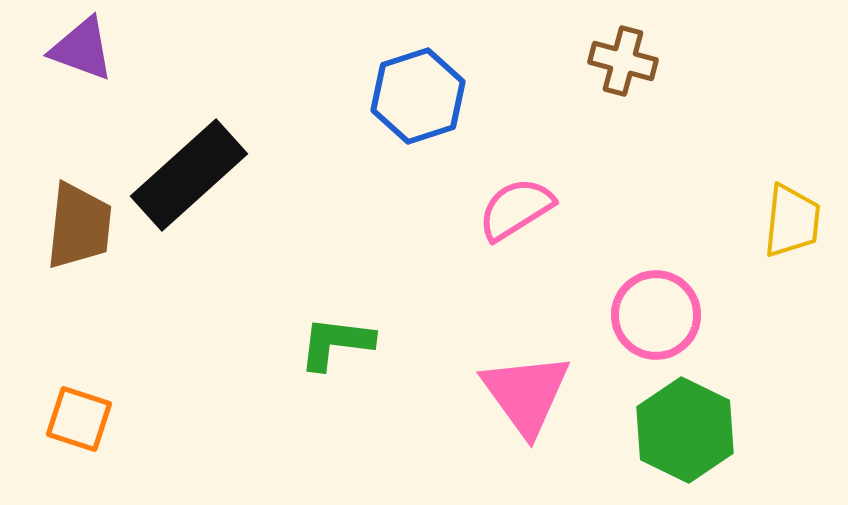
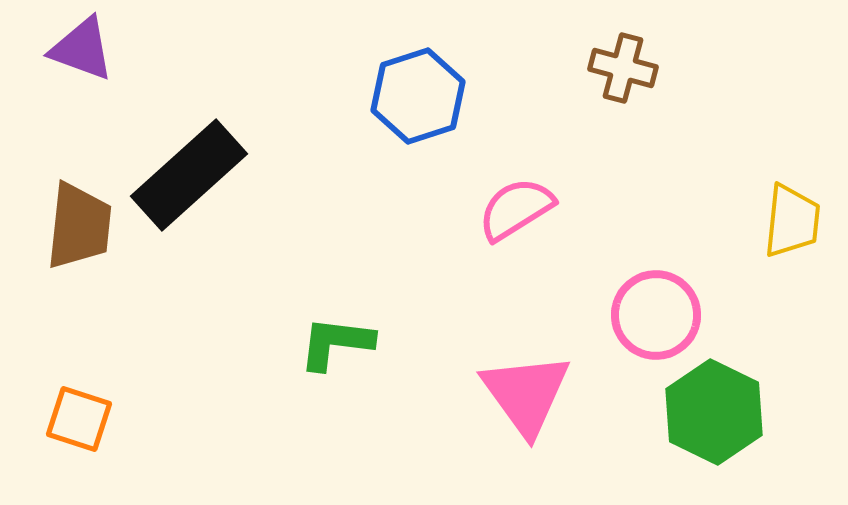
brown cross: moved 7 px down
green hexagon: moved 29 px right, 18 px up
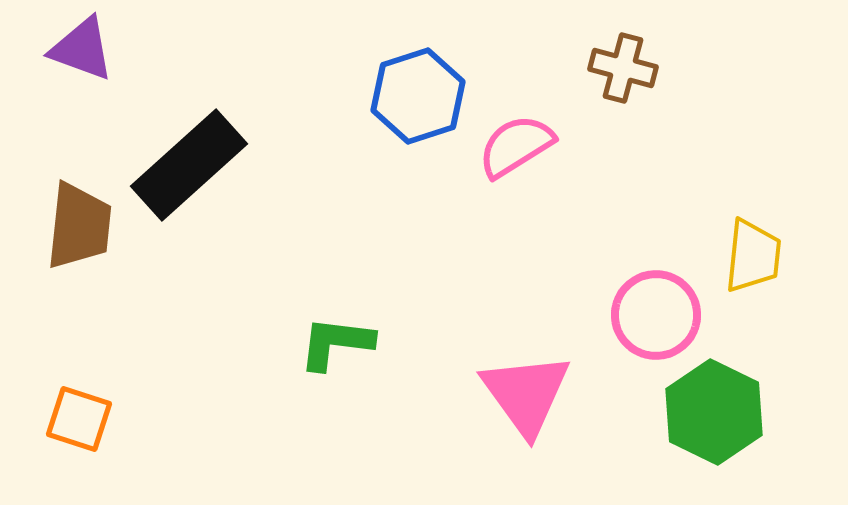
black rectangle: moved 10 px up
pink semicircle: moved 63 px up
yellow trapezoid: moved 39 px left, 35 px down
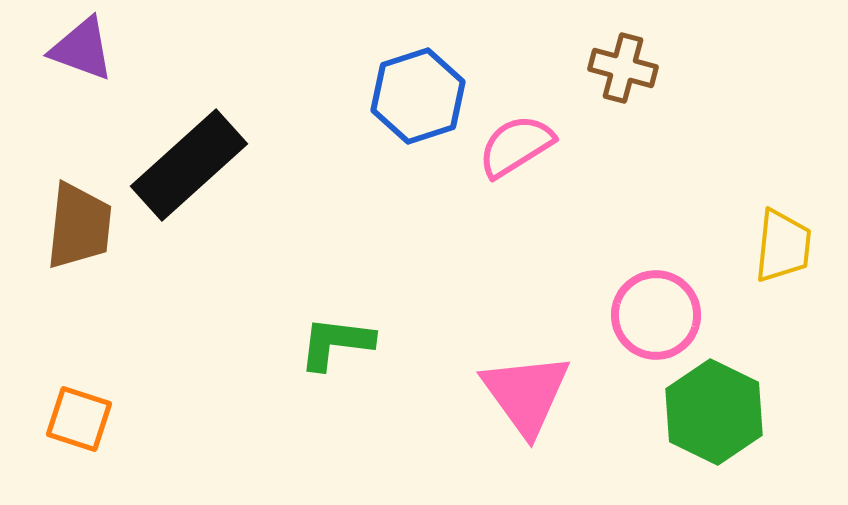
yellow trapezoid: moved 30 px right, 10 px up
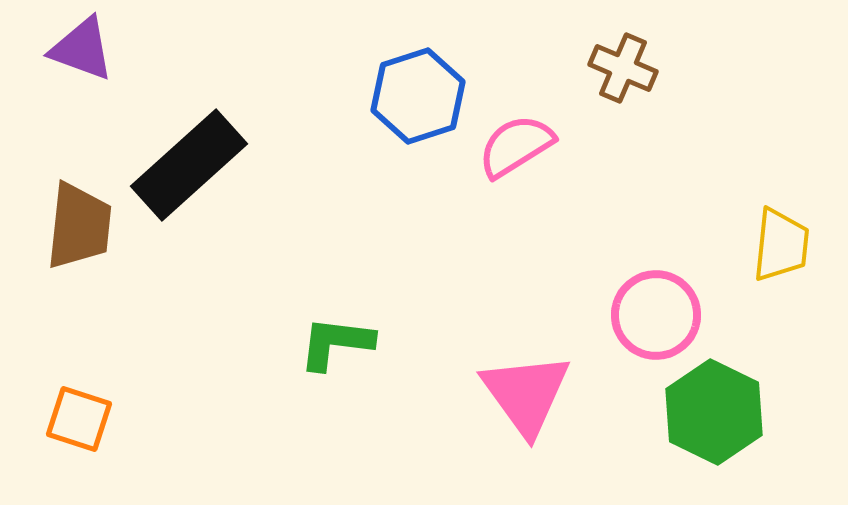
brown cross: rotated 8 degrees clockwise
yellow trapezoid: moved 2 px left, 1 px up
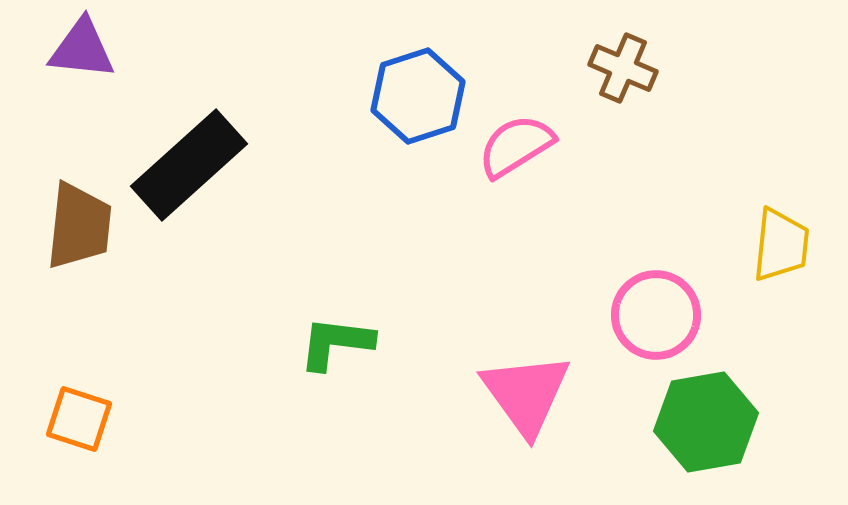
purple triangle: rotated 14 degrees counterclockwise
green hexagon: moved 8 px left, 10 px down; rotated 24 degrees clockwise
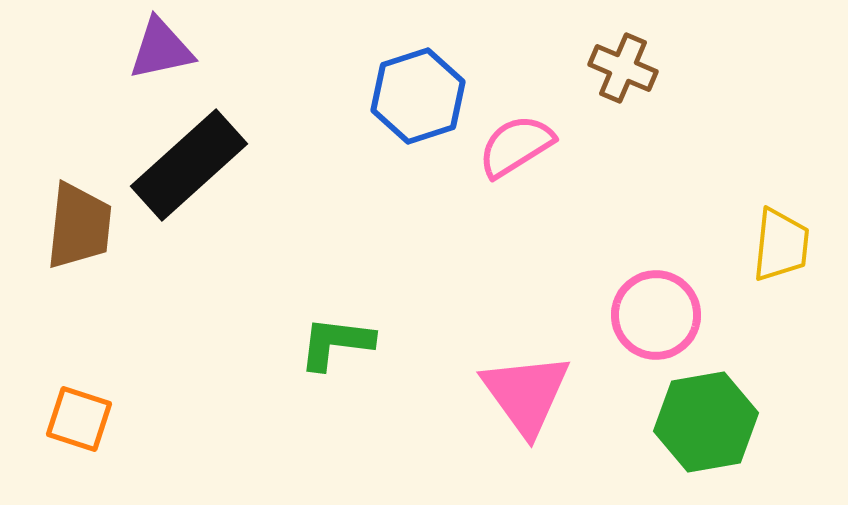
purple triangle: moved 79 px right; rotated 18 degrees counterclockwise
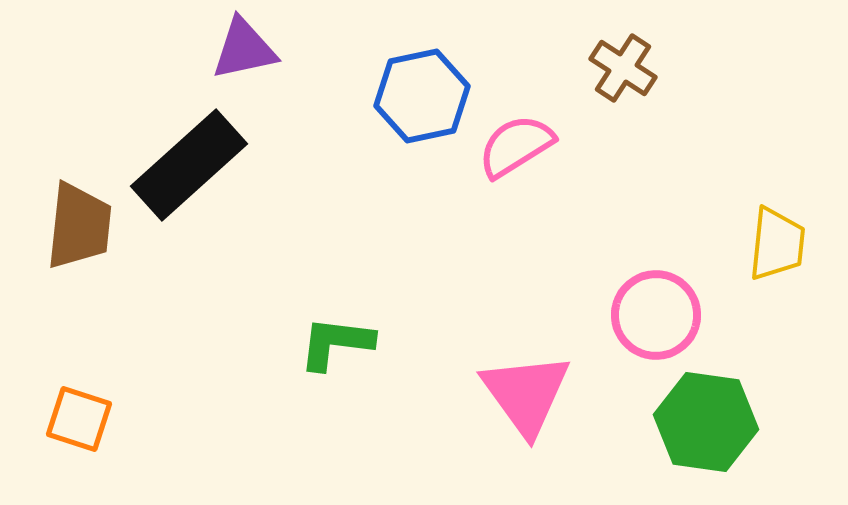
purple triangle: moved 83 px right
brown cross: rotated 10 degrees clockwise
blue hexagon: moved 4 px right; rotated 6 degrees clockwise
yellow trapezoid: moved 4 px left, 1 px up
green hexagon: rotated 18 degrees clockwise
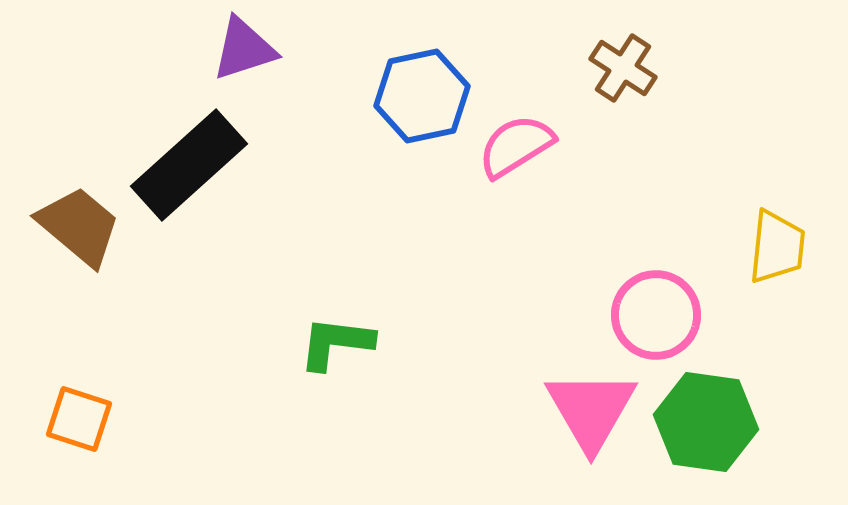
purple triangle: rotated 6 degrees counterclockwise
brown trapezoid: rotated 56 degrees counterclockwise
yellow trapezoid: moved 3 px down
pink triangle: moved 65 px right, 16 px down; rotated 6 degrees clockwise
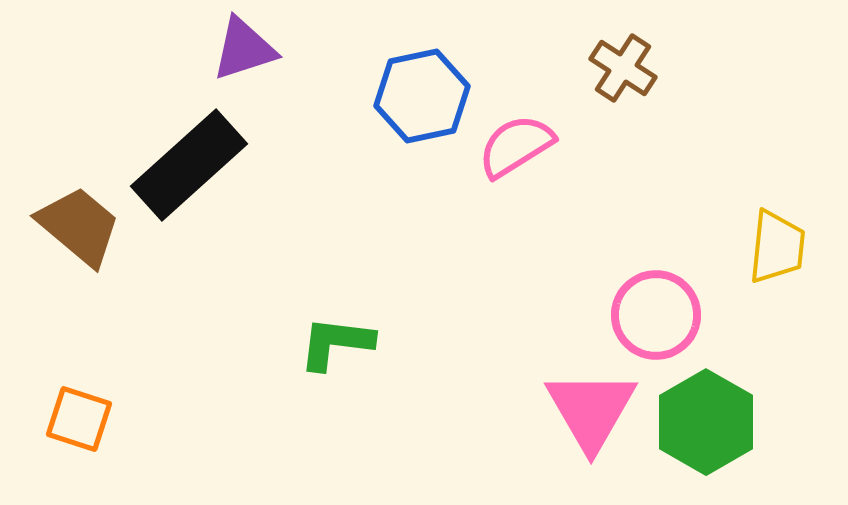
green hexagon: rotated 22 degrees clockwise
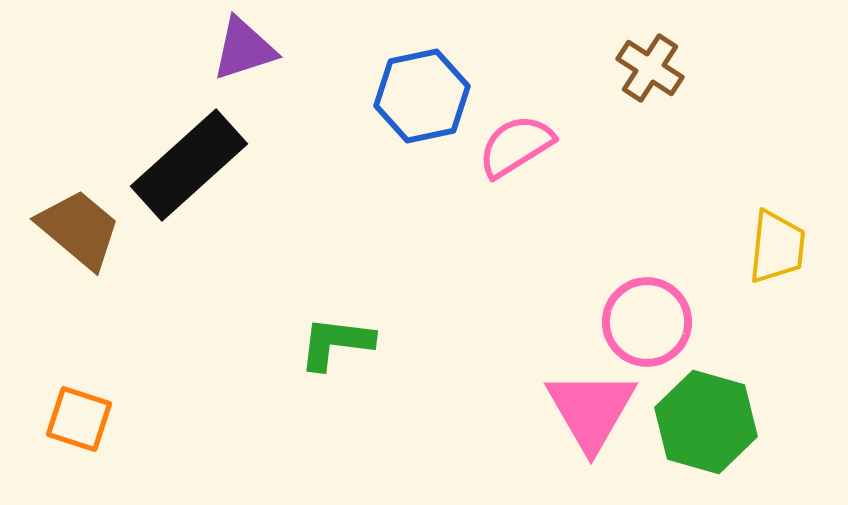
brown cross: moved 27 px right
brown trapezoid: moved 3 px down
pink circle: moved 9 px left, 7 px down
green hexagon: rotated 14 degrees counterclockwise
